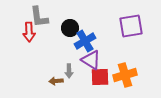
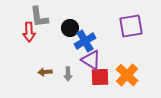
gray arrow: moved 1 px left, 3 px down
orange cross: moved 2 px right; rotated 30 degrees counterclockwise
brown arrow: moved 11 px left, 9 px up
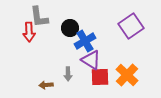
purple square: rotated 25 degrees counterclockwise
brown arrow: moved 1 px right, 13 px down
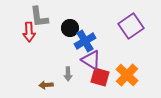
red square: rotated 18 degrees clockwise
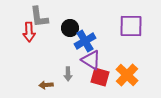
purple square: rotated 35 degrees clockwise
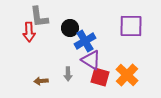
brown arrow: moved 5 px left, 4 px up
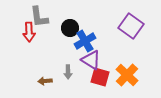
purple square: rotated 35 degrees clockwise
gray arrow: moved 2 px up
brown arrow: moved 4 px right
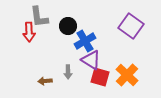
black circle: moved 2 px left, 2 px up
